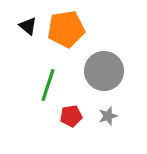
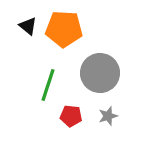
orange pentagon: moved 2 px left; rotated 12 degrees clockwise
gray circle: moved 4 px left, 2 px down
red pentagon: rotated 15 degrees clockwise
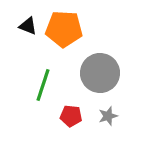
black triangle: rotated 18 degrees counterclockwise
green line: moved 5 px left
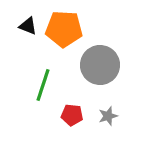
gray circle: moved 8 px up
red pentagon: moved 1 px right, 1 px up
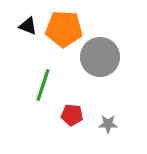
gray circle: moved 8 px up
gray star: moved 8 px down; rotated 18 degrees clockwise
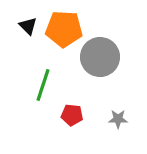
black triangle: rotated 24 degrees clockwise
gray star: moved 10 px right, 5 px up
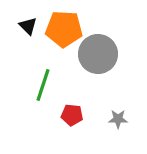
gray circle: moved 2 px left, 3 px up
